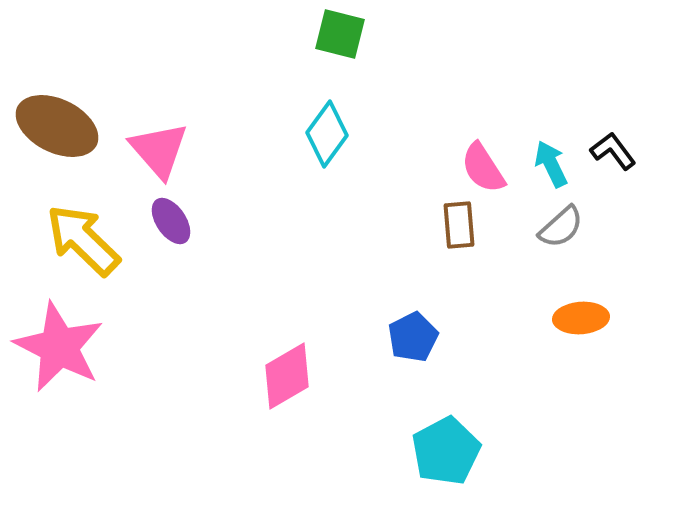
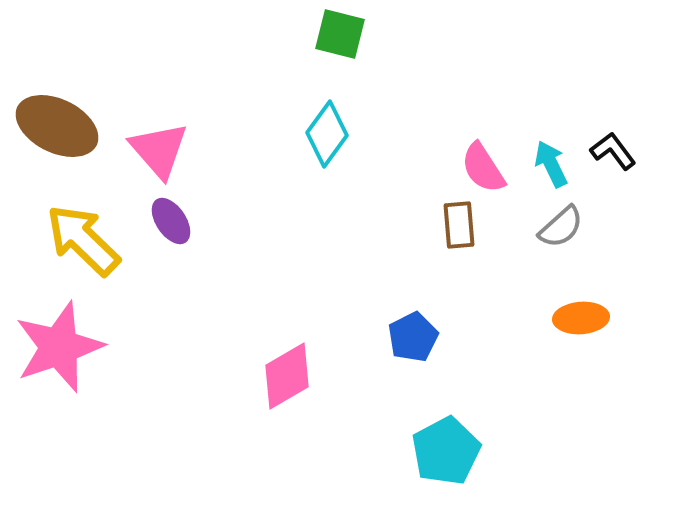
pink star: rotated 26 degrees clockwise
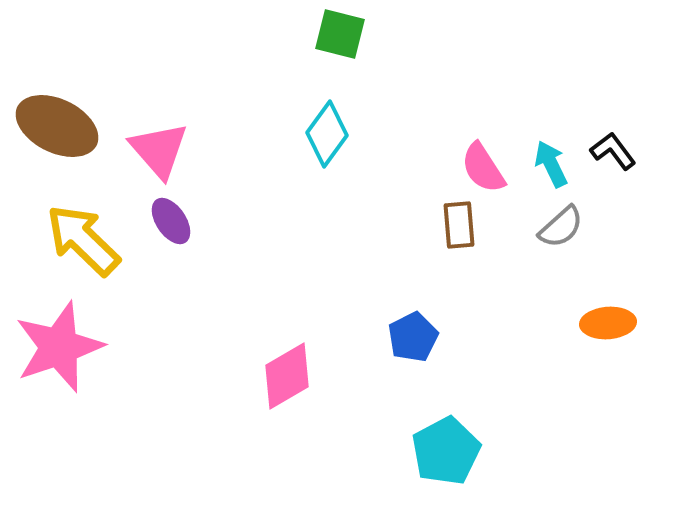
orange ellipse: moved 27 px right, 5 px down
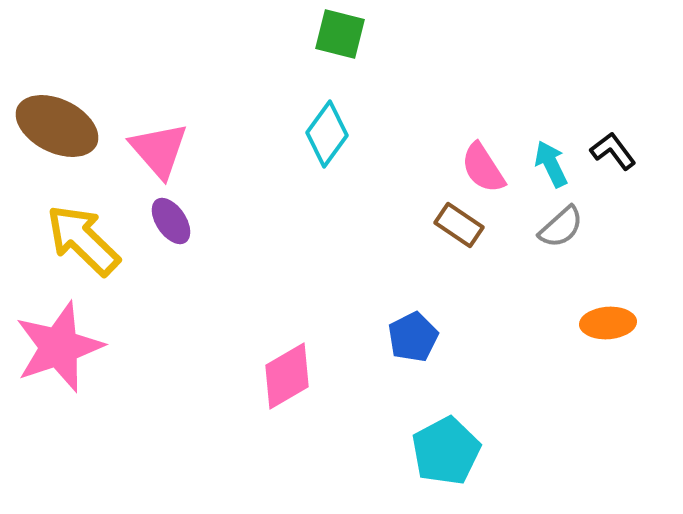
brown rectangle: rotated 51 degrees counterclockwise
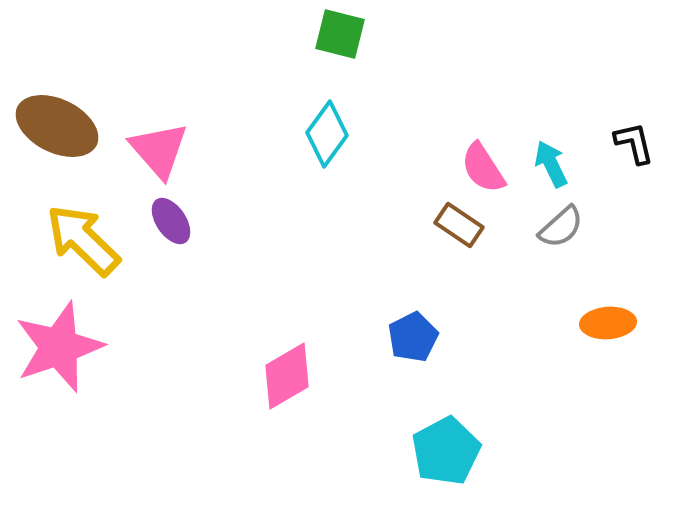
black L-shape: moved 21 px right, 8 px up; rotated 24 degrees clockwise
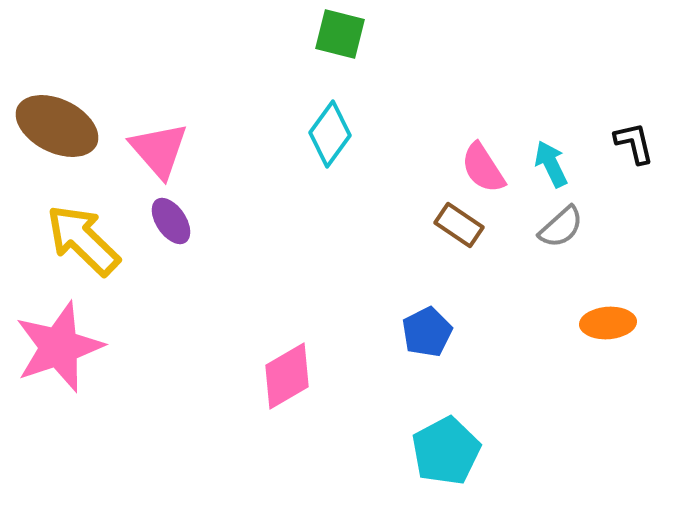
cyan diamond: moved 3 px right
blue pentagon: moved 14 px right, 5 px up
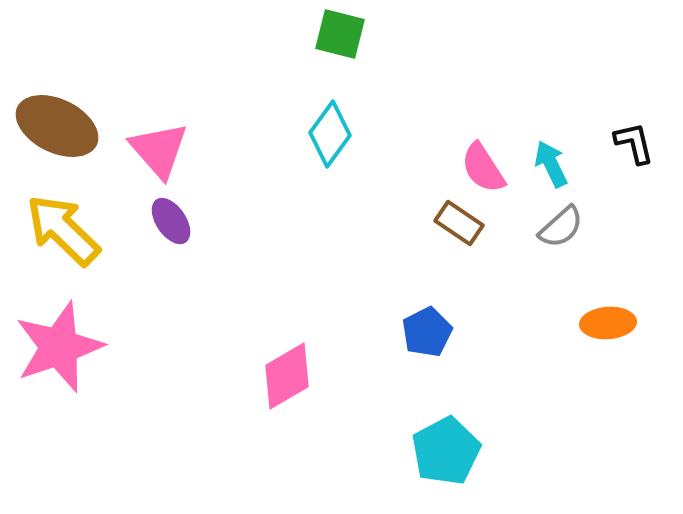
brown rectangle: moved 2 px up
yellow arrow: moved 20 px left, 10 px up
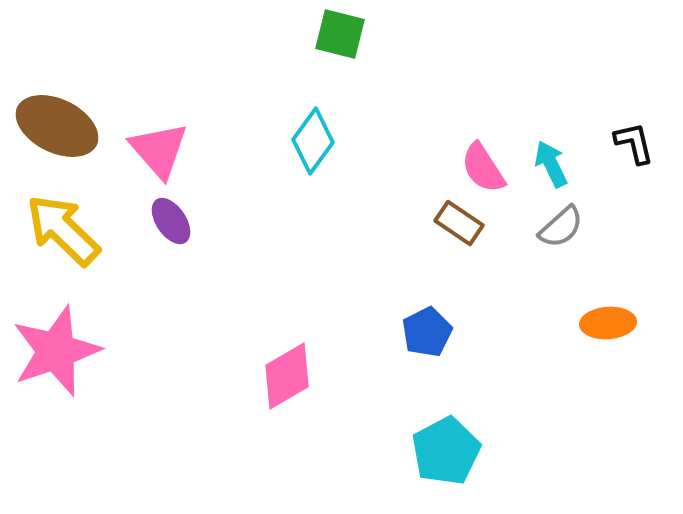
cyan diamond: moved 17 px left, 7 px down
pink star: moved 3 px left, 4 px down
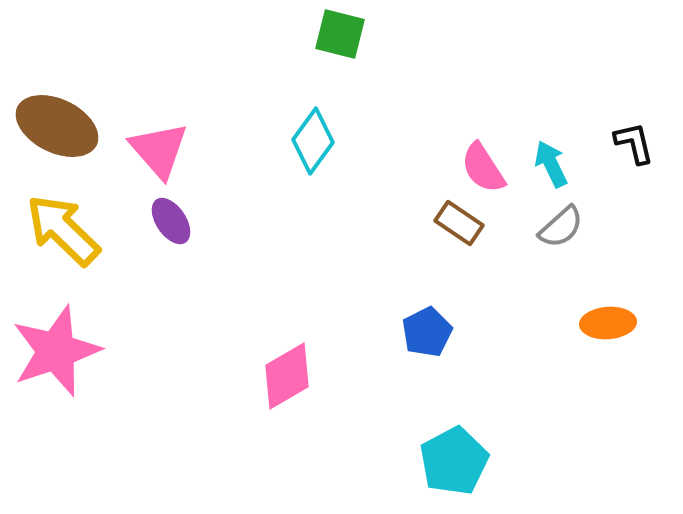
cyan pentagon: moved 8 px right, 10 px down
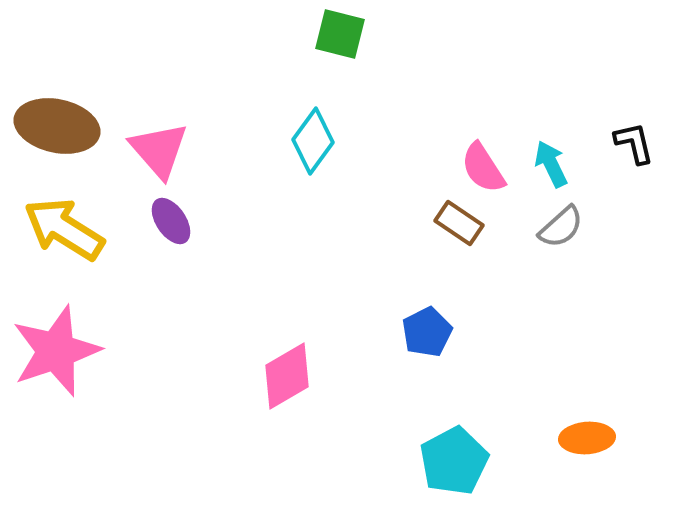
brown ellipse: rotated 14 degrees counterclockwise
yellow arrow: moved 1 px right, 1 px up; rotated 12 degrees counterclockwise
orange ellipse: moved 21 px left, 115 px down
